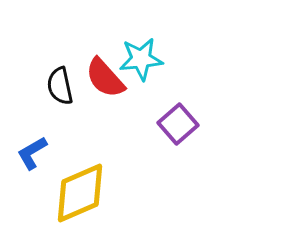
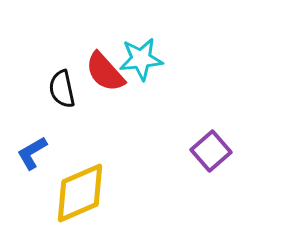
red semicircle: moved 6 px up
black semicircle: moved 2 px right, 3 px down
purple square: moved 33 px right, 27 px down
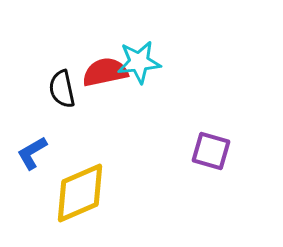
cyan star: moved 2 px left, 3 px down
red semicircle: rotated 120 degrees clockwise
purple square: rotated 33 degrees counterclockwise
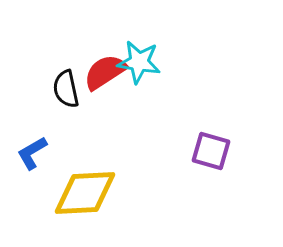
cyan star: rotated 15 degrees clockwise
red semicircle: rotated 21 degrees counterclockwise
black semicircle: moved 4 px right
yellow diamond: moved 5 px right; rotated 20 degrees clockwise
